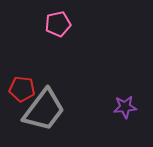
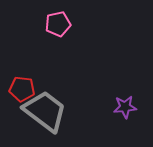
gray trapezoid: moved 1 px right, 1 px down; rotated 90 degrees counterclockwise
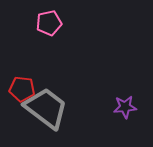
pink pentagon: moved 9 px left, 1 px up
gray trapezoid: moved 1 px right, 3 px up
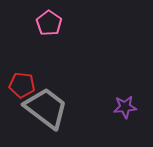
pink pentagon: rotated 25 degrees counterclockwise
red pentagon: moved 4 px up
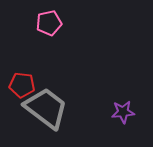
pink pentagon: rotated 25 degrees clockwise
purple star: moved 2 px left, 5 px down
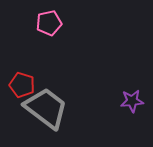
red pentagon: rotated 10 degrees clockwise
purple star: moved 9 px right, 11 px up
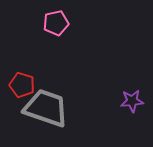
pink pentagon: moved 7 px right
gray trapezoid: rotated 18 degrees counterclockwise
